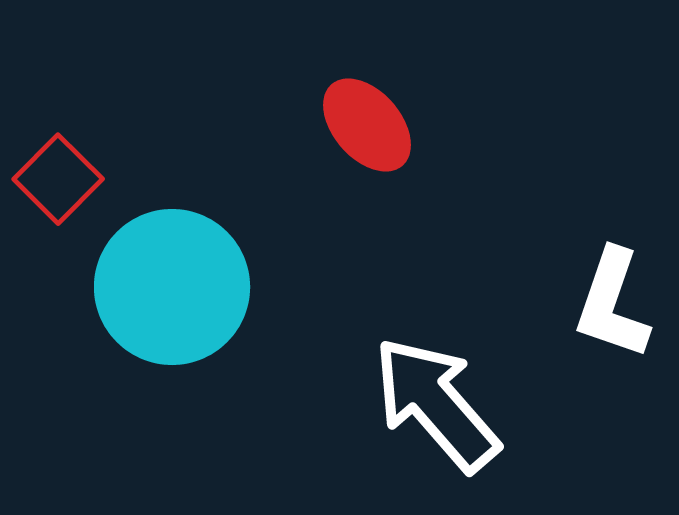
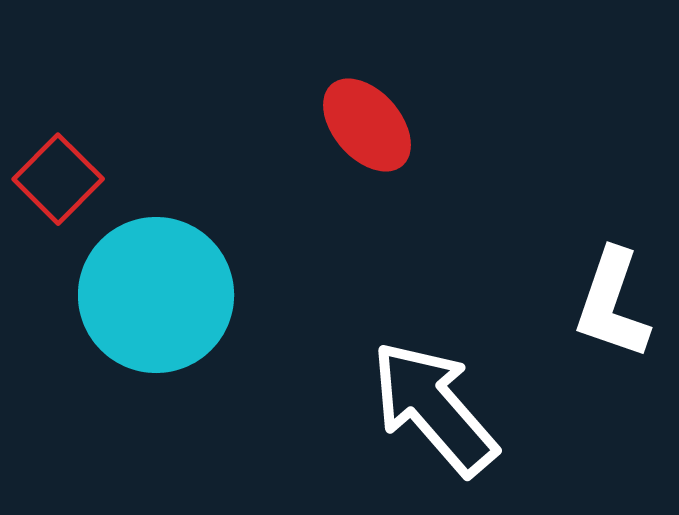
cyan circle: moved 16 px left, 8 px down
white arrow: moved 2 px left, 4 px down
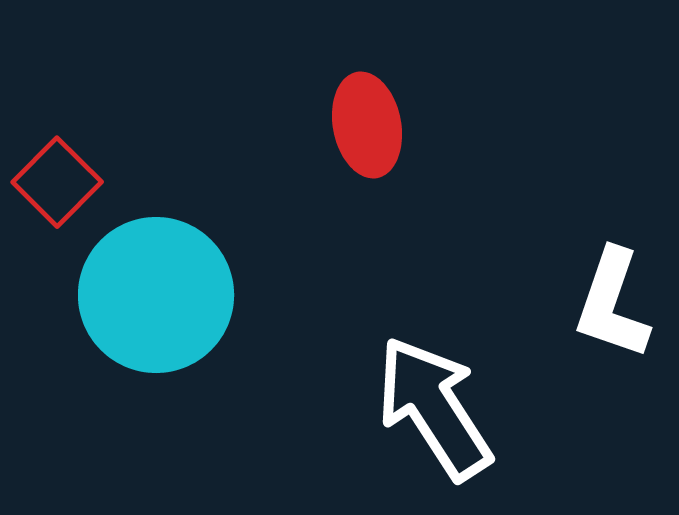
red ellipse: rotated 30 degrees clockwise
red square: moved 1 px left, 3 px down
white arrow: rotated 8 degrees clockwise
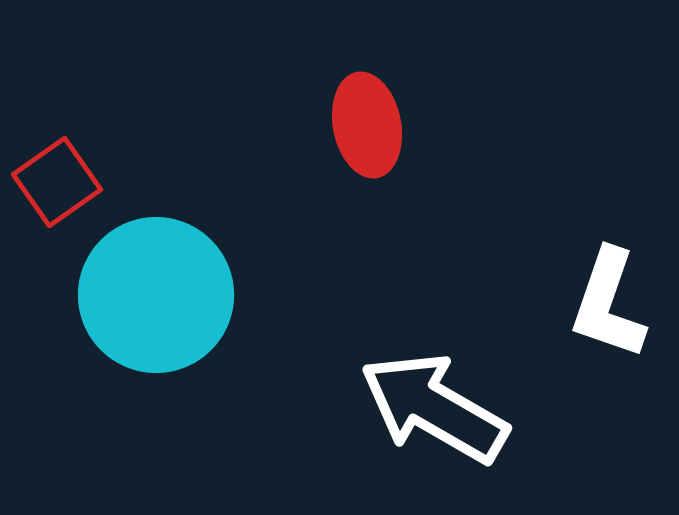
red square: rotated 10 degrees clockwise
white L-shape: moved 4 px left
white arrow: rotated 27 degrees counterclockwise
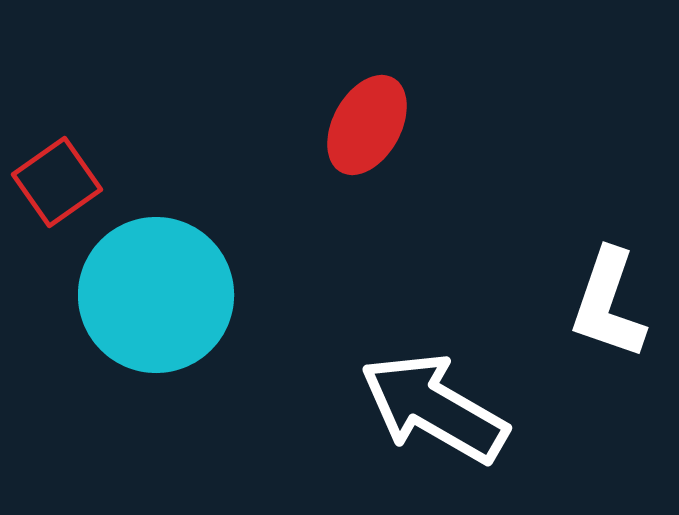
red ellipse: rotated 40 degrees clockwise
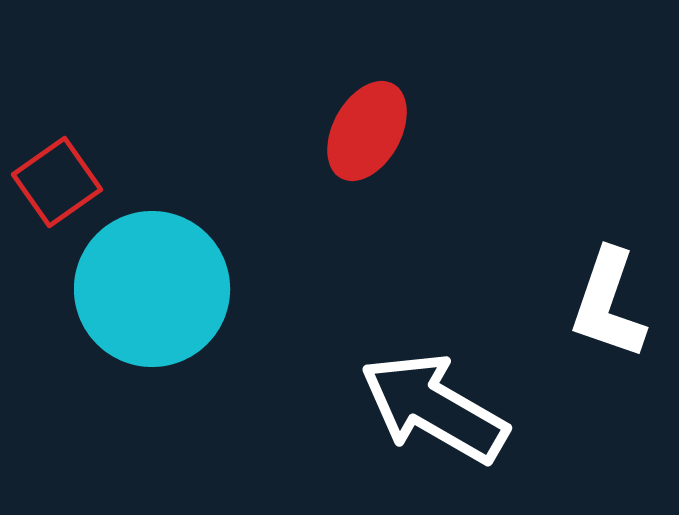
red ellipse: moved 6 px down
cyan circle: moved 4 px left, 6 px up
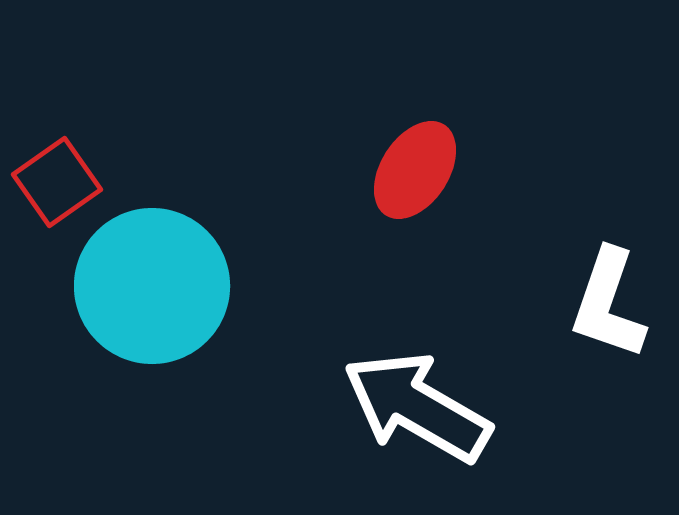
red ellipse: moved 48 px right, 39 px down; rotated 4 degrees clockwise
cyan circle: moved 3 px up
white arrow: moved 17 px left, 1 px up
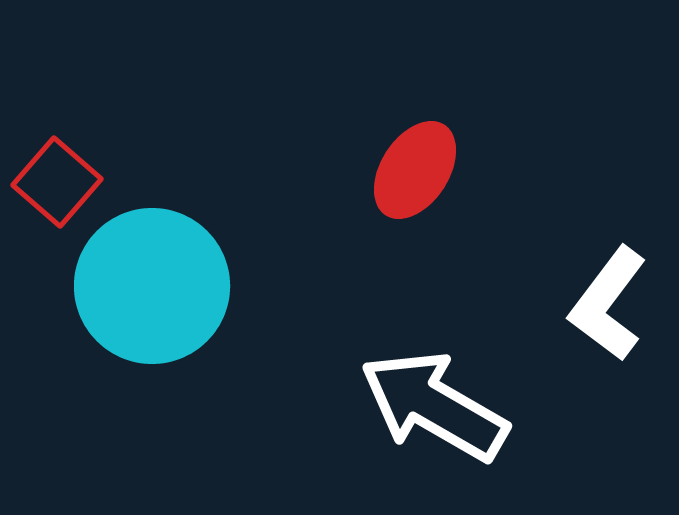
red square: rotated 14 degrees counterclockwise
white L-shape: rotated 18 degrees clockwise
white arrow: moved 17 px right, 1 px up
